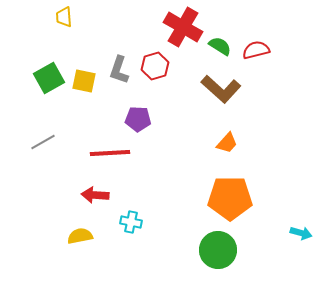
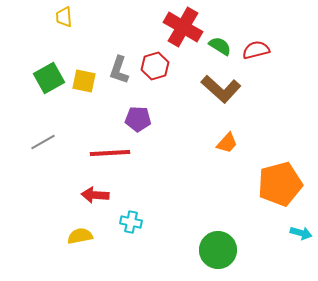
orange pentagon: moved 50 px right, 14 px up; rotated 15 degrees counterclockwise
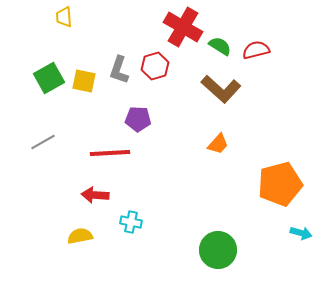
orange trapezoid: moved 9 px left, 1 px down
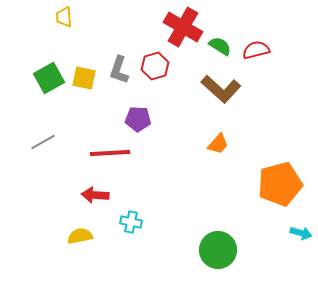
yellow square: moved 3 px up
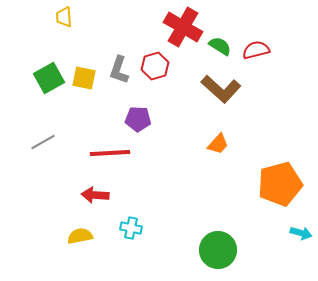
cyan cross: moved 6 px down
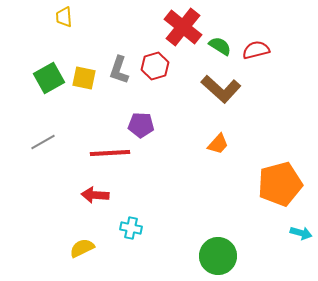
red cross: rotated 9 degrees clockwise
purple pentagon: moved 3 px right, 6 px down
yellow semicircle: moved 2 px right, 12 px down; rotated 15 degrees counterclockwise
green circle: moved 6 px down
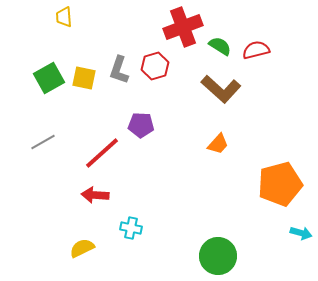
red cross: rotated 30 degrees clockwise
red line: moved 8 px left; rotated 39 degrees counterclockwise
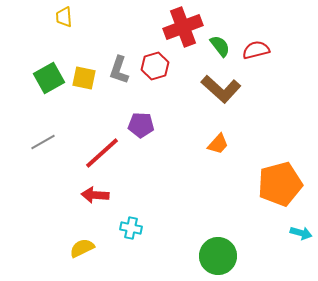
green semicircle: rotated 20 degrees clockwise
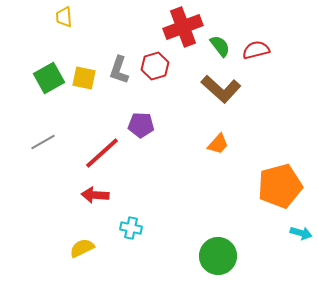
orange pentagon: moved 2 px down
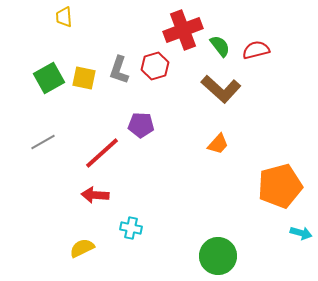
red cross: moved 3 px down
